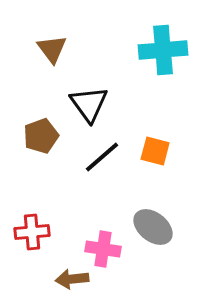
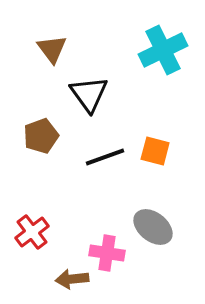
cyan cross: rotated 21 degrees counterclockwise
black triangle: moved 10 px up
black line: moved 3 px right; rotated 21 degrees clockwise
red cross: rotated 32 degrees counterclockwise
pink cross: moved 4 px right, 4 px down
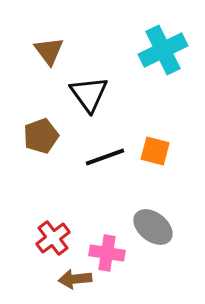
brown triangle: moved 3 px left, 2 px down
red cross: moved 21 px right, 6 px down
brown arrow: moved 3 px right
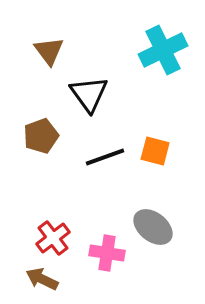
brown arrow: moved 33 px left; rotated 32 degrees clockwise
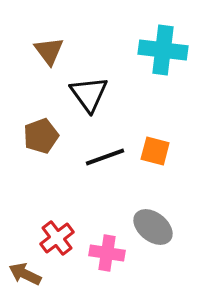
cyan cross: rotated 33 degrees clockwise
red cross: moved 4 px right
brown arrow: moved 17 px left, 5 px up
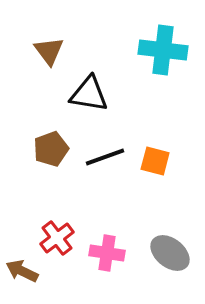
black triangle: rotated 45 degrees counterclockwise
brown pentagon: moved 10 px right, 13 px down
orange square: moved 10 px down
gray ellipse: moved 17 px right, 26 px down
brown arrow: moved 3 px left, 3 px up
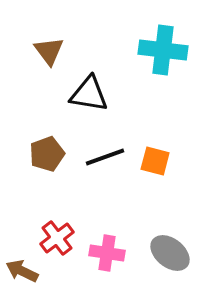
brown pentagon: moved 4 px left, 5 px down
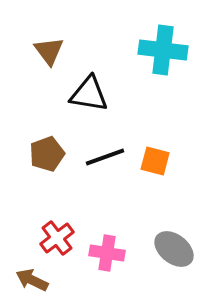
gray ellipse: moved 4 px right, 4 px up
brown arrow: moved 10 px right, 9 px down
